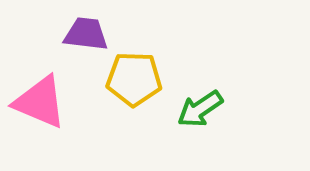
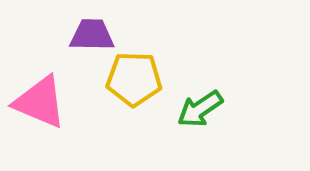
purple trapezoid: moved 6 px right, 1 px down; rotated 6 degrees counterclockwise
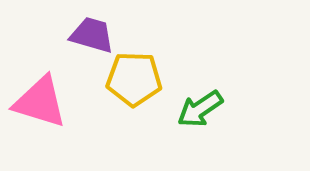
purple trapezoid: rotated 15 degrees clockwise
pink triangle: rotated 6 degrees counterclockwise
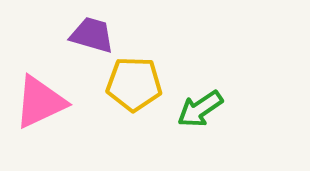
yellow pentagon: moved 5 px down
pink triangle: rotated 42 degrees counterclockwise
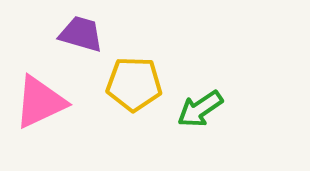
purple trapezoid: moved 11 px left, 1 px up
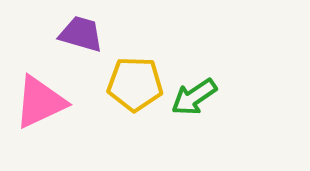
yellow pentagon: moved 1 px right
green arrow: moved 6 px left, 12 px up
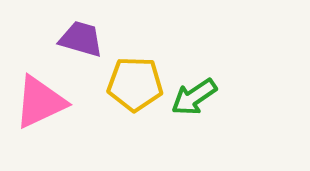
purple trapezoid: moved 5 px down
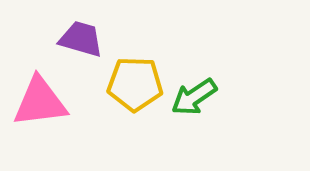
pink triangle: rotated 18 degrees clockwise
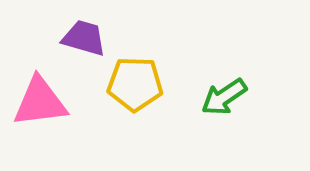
purple trapezoid: moved 3 px right, 1 px up
green arrow: moved 30 px right
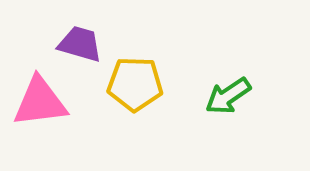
purple trapezoid: moved 4 px left, 6 px down
green arrow: moved 4 px right, 1 px up
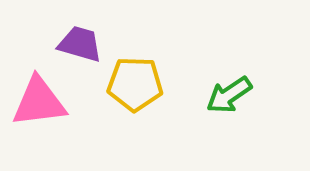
green arrow: moved 1 px right, 1 px up
pink triangle: moved 1 px left
